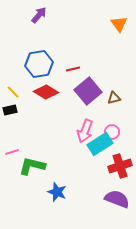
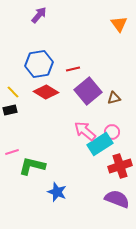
pink arrow: rotated 110 degrees clockwise
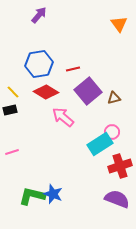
pink arrow: moved 22 px left, 14 px up
green L-shape: moved 30 px down
blue star: moved 4 px left, 2 px down
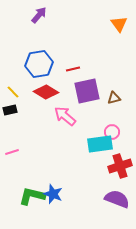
purple square: moved 1 px left; rotated 28 degrees clockwise
pink arrow: moved 2 px right, 1 px up
cyan rectangle: rotated 25 degrees clockwise
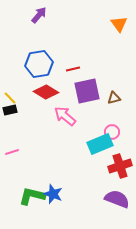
yellow line: moved 3 px left, 6 px down
cyan rectangle: rotated 15 degrees counterclockwise
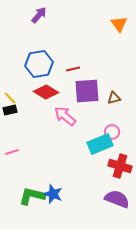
purple square: rotated 8 degrees clockwise
red cross: rotated 35 degrees clockwise
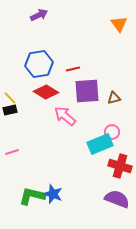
purple arrow: rotated 24 degrees clockwise
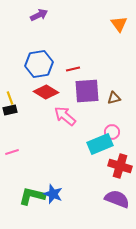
yellow line: rotated 24 degrees clockwise
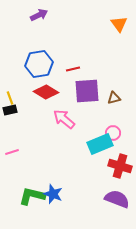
pink arrow: moved 1 px left, 3 px down
pink circle: moved 1 px right, 1 px down
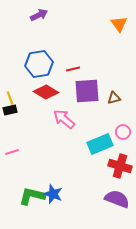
pink circle: moved 10 px right, 1 px up
